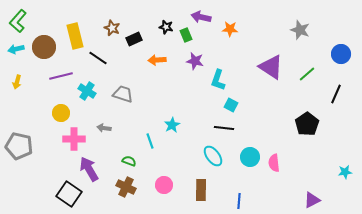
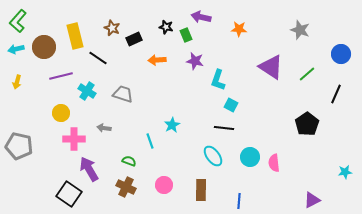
orange star at (230, 29): moved 9 px right
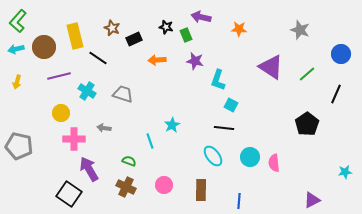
purple line at (61, 76): moved 2 px left
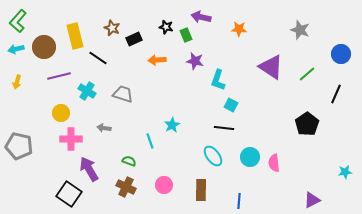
pink cross at (74, 139): moved 3 px left
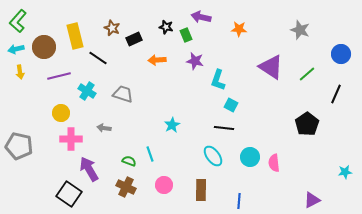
yellow arrow at (17, 82): moved 3 px right, 10 px up; rotated 24 degrees counterclockwise
cyan line at (150, 141): moved 13 px down
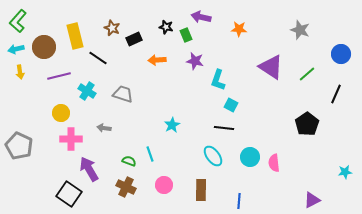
gray pentagon at (19, 146): rotated 12 degrees clockwise
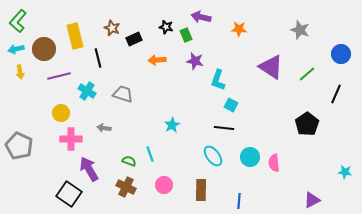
brown circle at (44, 47): moved 2 px down
black line at (98, 58): rotated 42 degrees clockwise
cyan star at (345, 172): rotated 16 degrees clockwise
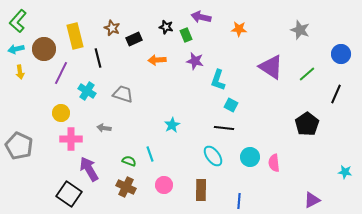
purple line at (59, 76): moved 2 px right, 3 px up; rotated 50 degrees counterclockwise
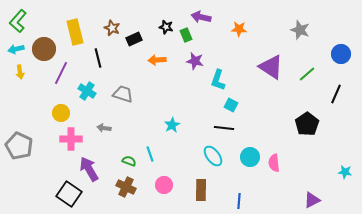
yellow rectangle at (75, 36): moved 4 px up
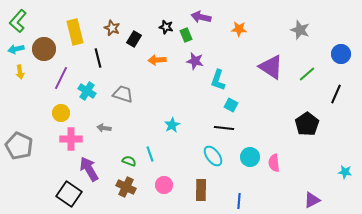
black rectangle at (134, 39): rotated 35 degrees counterclockwise
purple line at (61, 73): moved 5 px down
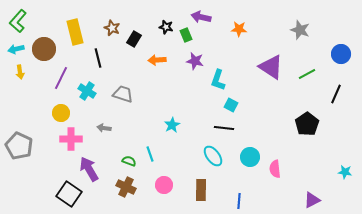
green line at (307, 74): rotated 12 degrees clockwise
pink semicircle at (274, 163): moved 1 px right, 6 px down
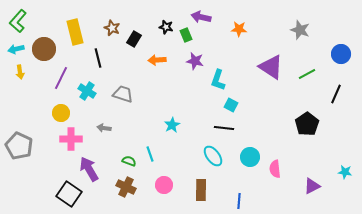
purple triangle at (312, 200): moved 14 px up
